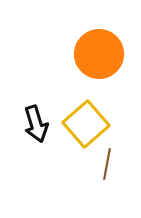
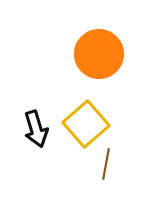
black arrow: moved 5 px down
brown line: moved 1 px left
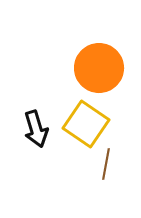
orange circle: moved 14 px down
yellow square: rotated 15 degrees counterclockwise
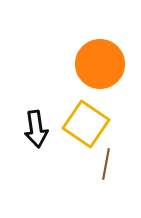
orange circle: moved 1 px right, 4 px up
black arrow: rotated 9 degrees clockwise
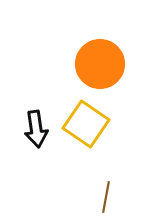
brown line: moved 33 px down
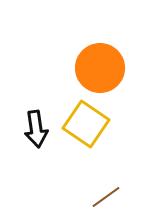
orange circle: moved 4 px down
brown line: rotated 44 degrees clockwise
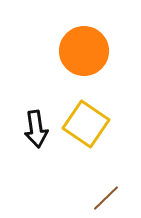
orange circle: moved 16 px left, 17 px up
brown line: moved 1 px down; rotated 8 degrees counterclockwise
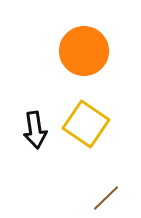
black arrow: moved 1 px left, 1 px down
